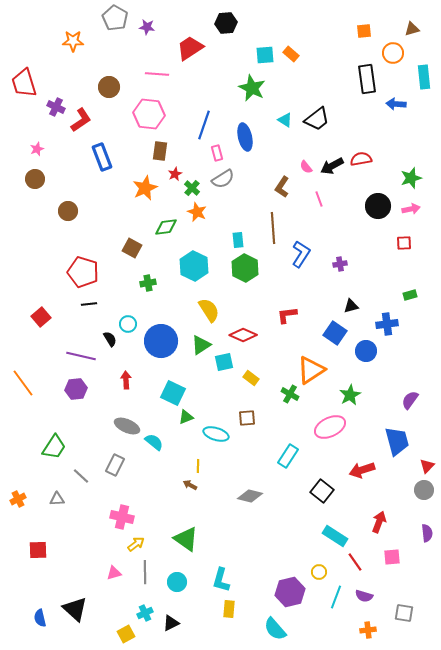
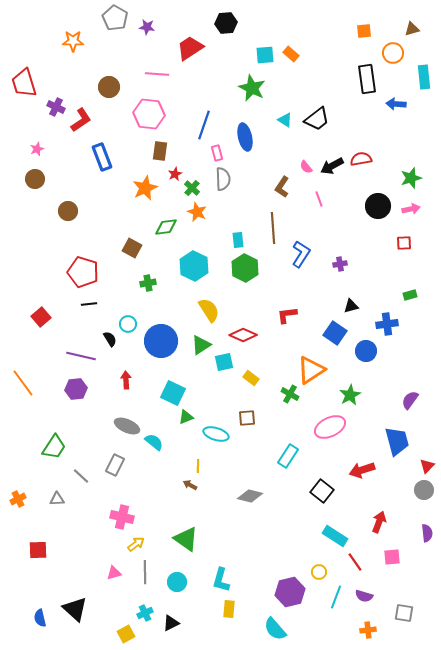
gray semicircle at (223, 179): rotated 60 degrees counterclockwise
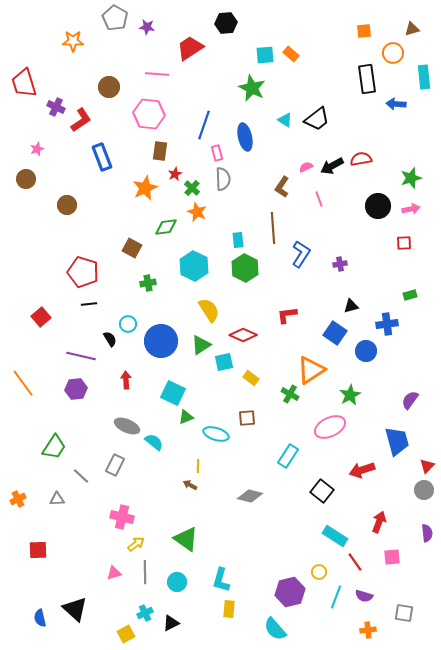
pink semicircle at (306, 167): rotated 104 degrees clockwise
brown circle at (35, 179): moved 9 px left
brown circle at (68, 211): moved 1 px left, 6 px up
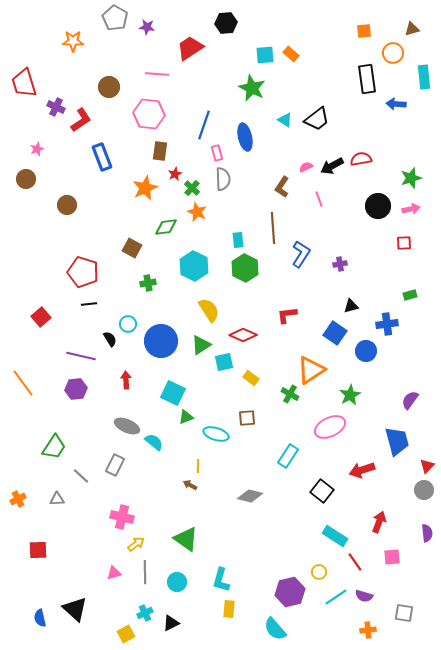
cyan line at (336, 597): rotated 35 degrees clockwise
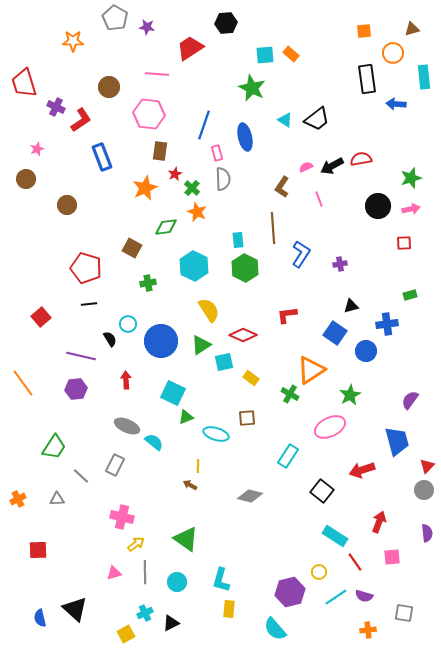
red pentagon at (83, 272): moved 3 px right, 4 px up
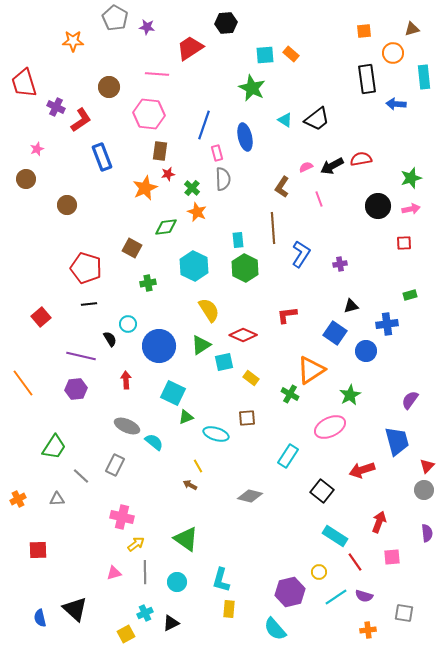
red star at (175, 174): moved 7 px left; rotated 16 degrees clockwise
blue circle at (161, 341): moved 2 px left, 5 px down
yellow line at (198, 466): rotated 32 degrees counterclockwise
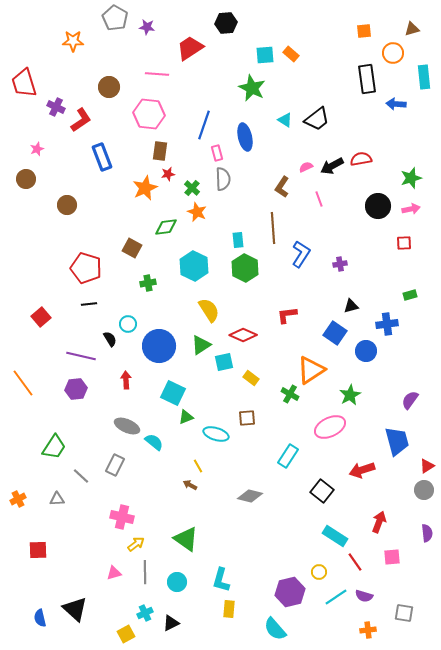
red triangle at (427, 466): rotated 14 degrees clockwise
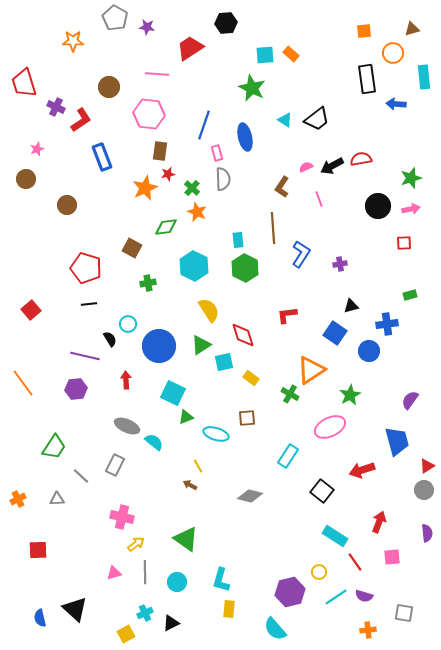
red square at (41, 317): moved 10 px left, 7 px up
red diamond at (243, 335): rotated 48 degrees clockwise
blue circle at (366, 351): moved 3 px right
purple line at (81, 356): moved 4 px right
